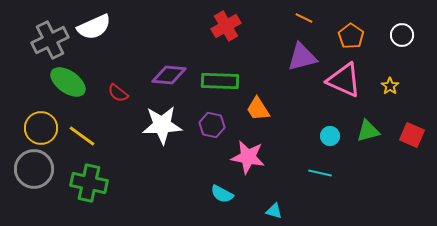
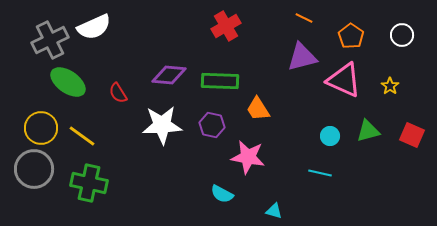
red semicircle: rotated 20 degrees clockwise
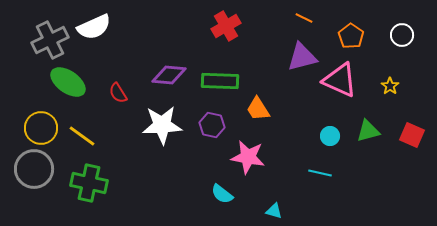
pink triangle: moved 4 px left
cyan semicircle: rotated 10 degrees clockwise
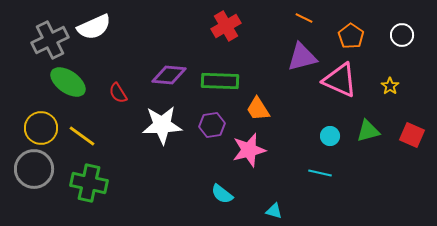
purple hexagon: rotated 20 degrees counterclockwise
pink star: moved 1 px right, 7 px up; rotated 24 degrees counterclockwise
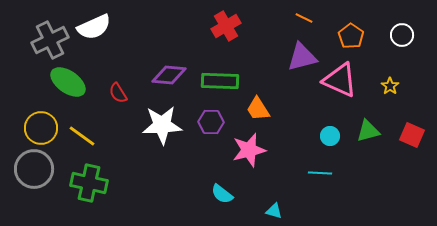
purple hexagon: moved 1 px left, 3 px up; rotated 10 degrees clockwise
cyan line: rotated 10 degrees counterclockwise
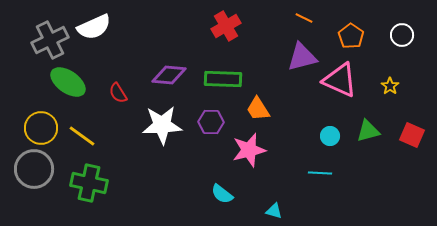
green rectangle: moved 3 px right, 2 px up
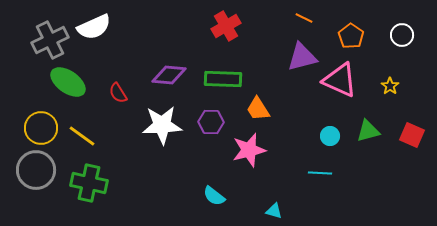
gray circle: moved 2 px right, 1 px down
cyan semicircle: moved 8 px left, 2 px down
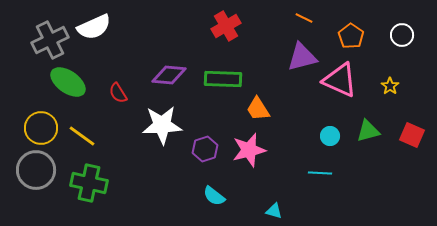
purple hexagon: moved 6 px left, 27 px down; rotated 20 degrees counterclockwise
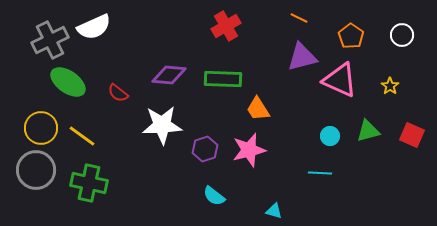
orange line: moved 5 px left
red semicircle: rotated 20 degrees counterclockwise
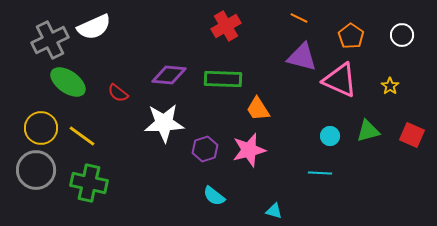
purple triangle: rotated 28 degrees clockwise
white star: moved 2 px right, 2 px up
